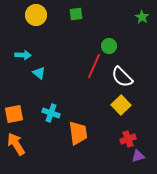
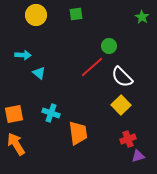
red line: moved 2 px left, 1 px down; rotated 25 degrees clockwise
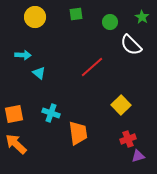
yellow circle: moved 1 px left, 2 px down
green circle: moved 1 px right, 24 px up
white semicircle: moved 9 px right, 32 px up
orange arrow: rotated 15 degrees counterclockwise
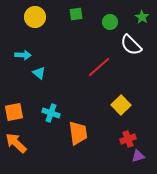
red line: moved 7 px right
orange square: moved 2 px up
orange arrow: moved 1 px up
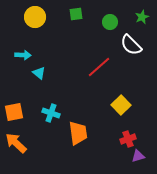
green star: rotated 16 degrees clockwise
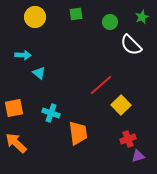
red line: moved 2 px right, 18 px down
orange square: moved 4 px up
